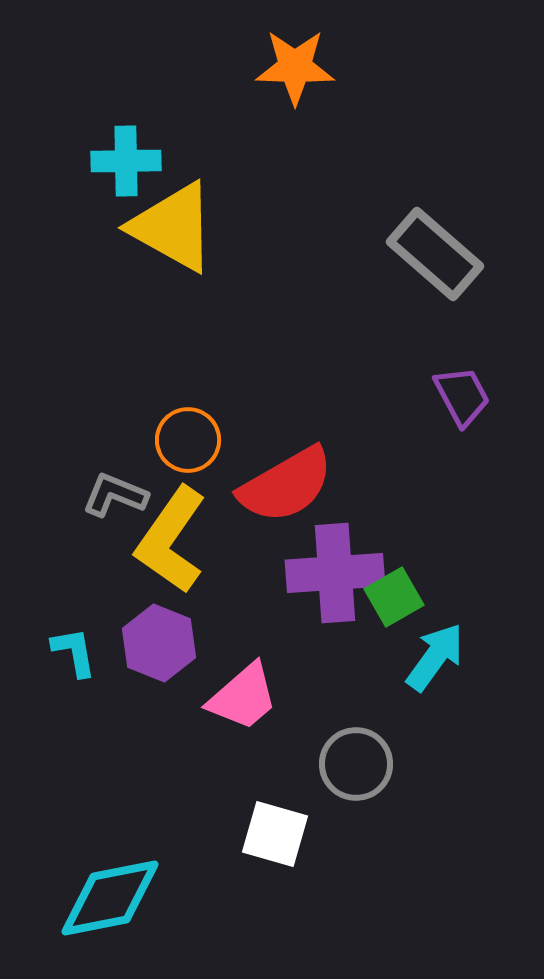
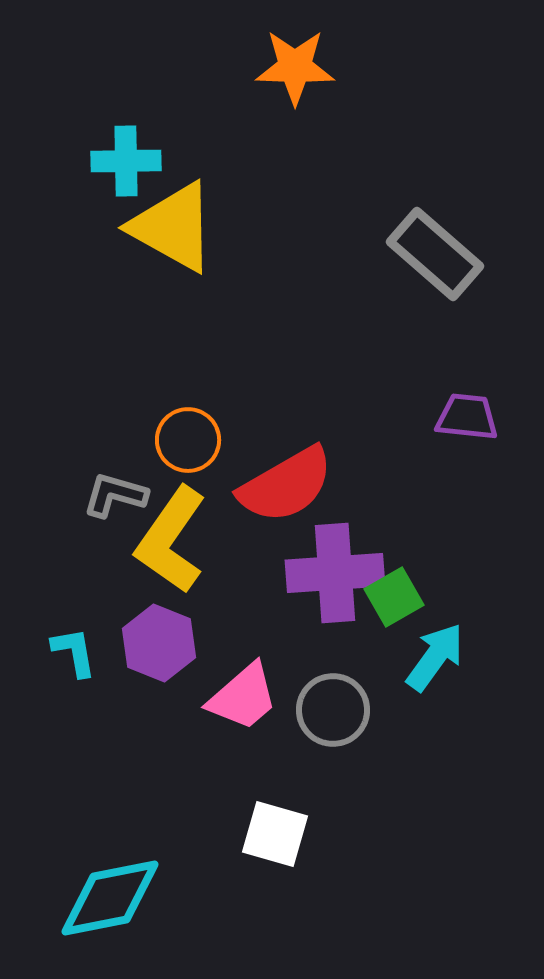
purple trapezoid: moved 5 px right, 21 px down; rotated 56 degrees counterclockwise
gray L-shape: rotated 6 degrees counterclockwise
gray circle: moved 23 px left, 54 px up
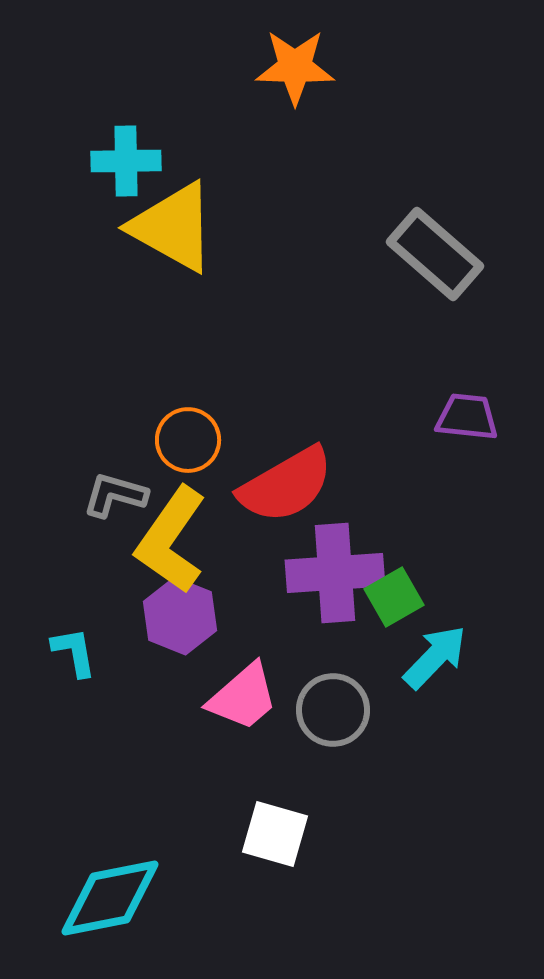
purple hexagon: moved 21 px right, 27 px up
cyan arrow: rotated 8 degrees clockwise
